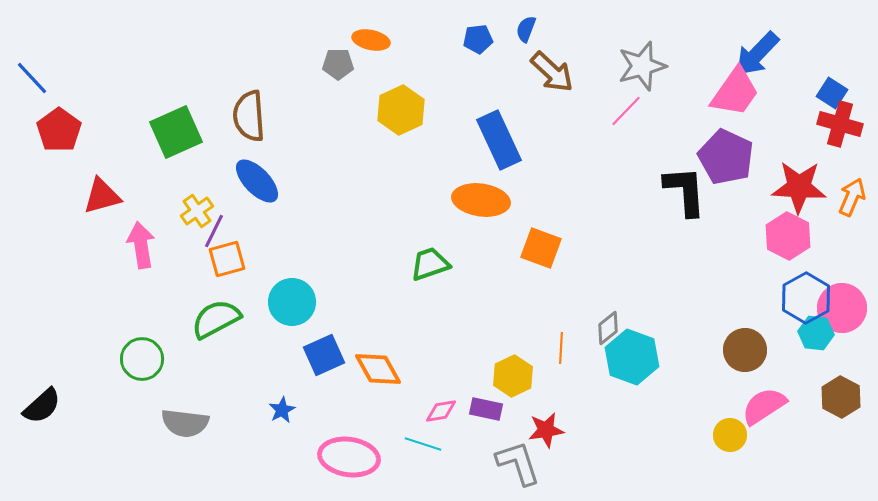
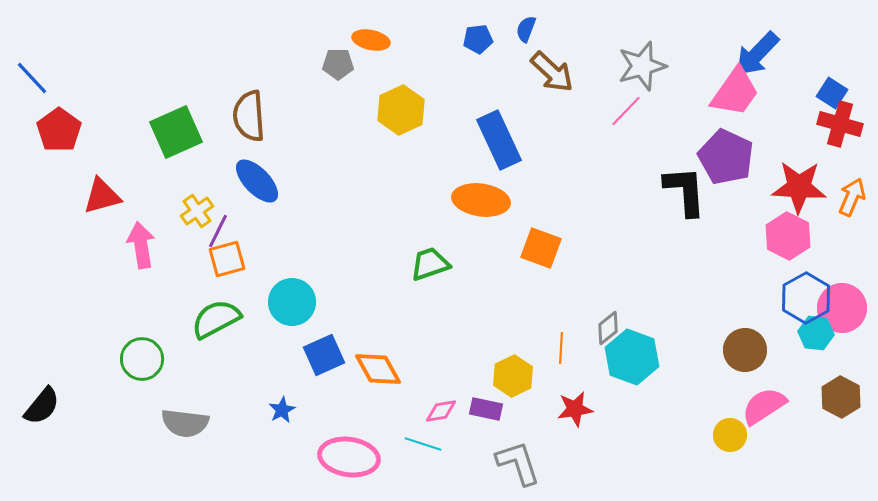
purple line at (214, 231): moved 4 px right
black semicircle at (42, 406): rotated 9 degrees counterclockwise
red star at (546, 430): moved 29 px right, 21 px up
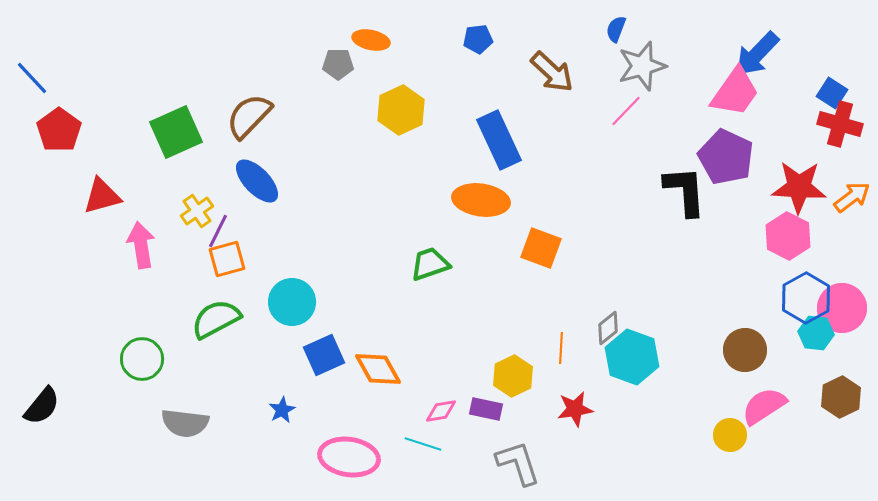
blue semicircle at (526, 29): moved 90 px right
brown semicircle at (249, 116): rotated 48 degrees clockwise
orange arrow at (852, 197): rotated 30 degrees clockwise
brown hexagon at (841, 397): rotated 6 degrees clockwise
